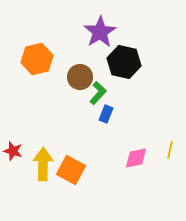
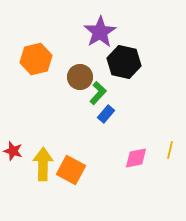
orange hexagon: moved 1 px left
blue rectangle: rotated 18 degrees clockwise
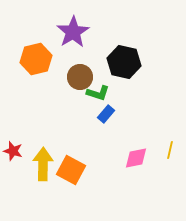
purple star: moved 27 px left
green L-shape: rotated 65 degrees clockwise
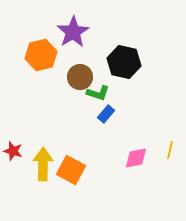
orange hexagon: moved 5 px right, 4 px up
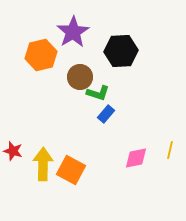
black hexagon: moved 3 px left, 11 px up; rotated 16 degrees counterclockwise
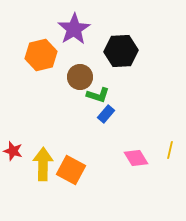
purple star: moved 1 px right, 3 px up
green L-shape: moved 2 px down
pink diamond: rotated 70 degrees clockwise
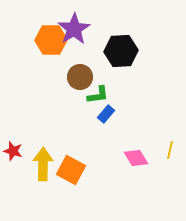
orange hexagon: moved 10 px right, 15 px up; rotated 12 degrees clockwise
green L-shape: rotated 25 degrees counterclockwise
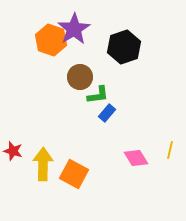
orange hexagon: rotated 20 degrees clockwise
black hexagon: moved 3 px right, 4 px up; rotated 16 degrees counterclockwise
blue rectangle: moved 1 px right, 1 px up
orange square: moved 3 px right, 4 px down
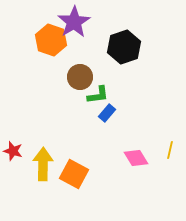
purple star: moved 7 px up
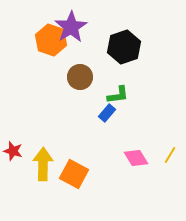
purple star: moved 3 px left, 5 px down
green L-shape: moved 20 px right
yellow line: moved 5 px down; rotated 18 degrees clockwise
